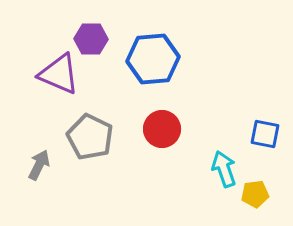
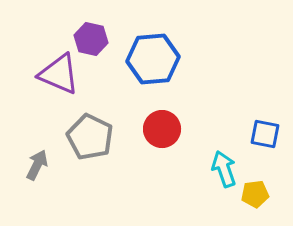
purple hexagon: rotated 12 degrees clockwise
gray arrow: moved 2 px left
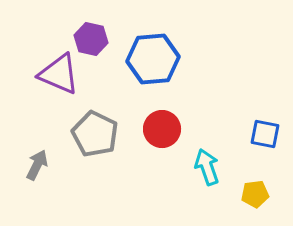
gray pentagon: moved 5 px right, 3 px up
cyan arrow: moved 17 px left, 2 px up
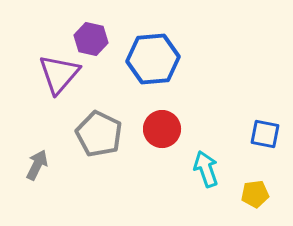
purple triangle: rotated 48 degrees clockwise
gray pentagon: moved 4 px right
cyan arrow: moved 1 px left, 2 px down
